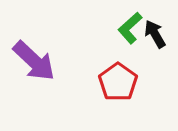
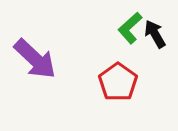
purple arrow: moved 1 px right, 2 px up
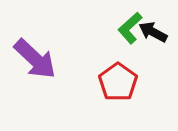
black arrow: moved 2 px left, 2 px up; rotated 32 degrees counterclockwise
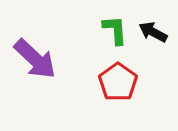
green L-shape: moved 15 px left, 2 px down; rotated 128 degrees clockwise
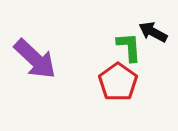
green L-shape: moved 14 px right, 17 px down
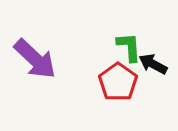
black arrow: moved 32 px down
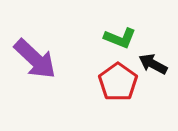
green L-shape: moved 9 px left, 9 px up; rotated 116 degrees clockwise
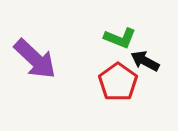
black arrow: moved 8 px left, 3 px up
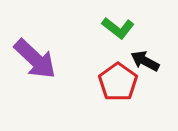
green L-shape: moved 2 px left, 10 px up; rotated 16 degrees clockwise
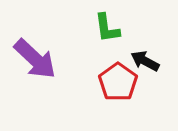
green L-shape: moved 11 px left; rotated 44 degrees clockwise
